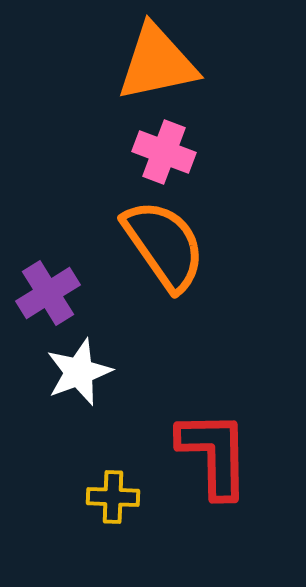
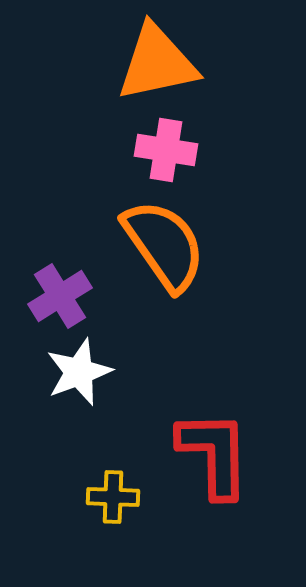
pink cross: moved 2 px right, 2 px up; rotated 12 degrees counterclockwise
purple cross: moved 12 px right, 3 px down
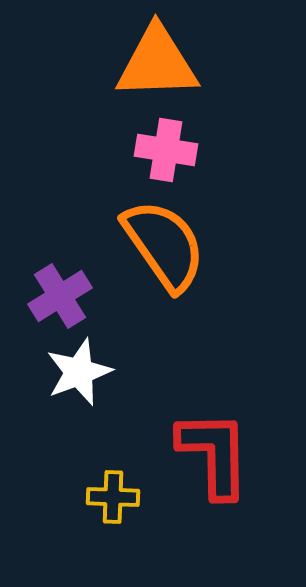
orange triangle: rotated 10 degrees clockwise
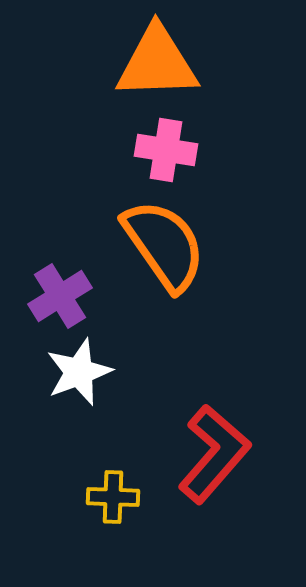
red L-shape: rotated 42 degrees clockwise
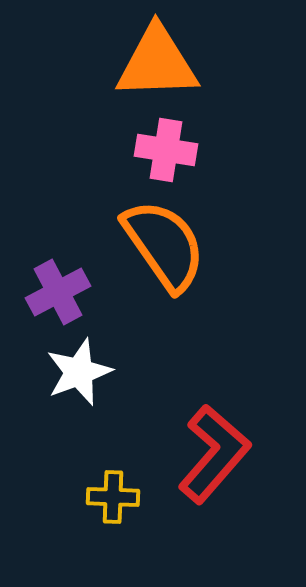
purple cross: moved 2 px left, 4 px up; rotated 4 degrees clockwise
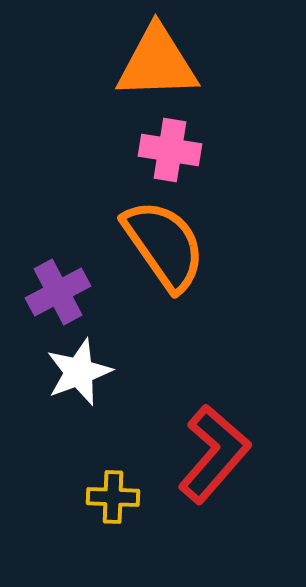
pink cross: moved 4 px right
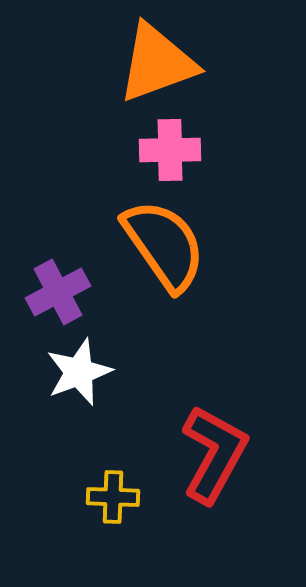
orange triangle: rotated 18 degrees counterclockwise
pink cross: rotated 10 degrees counterclockwise
red L-shape: rotated 12 degrees counterclockwise
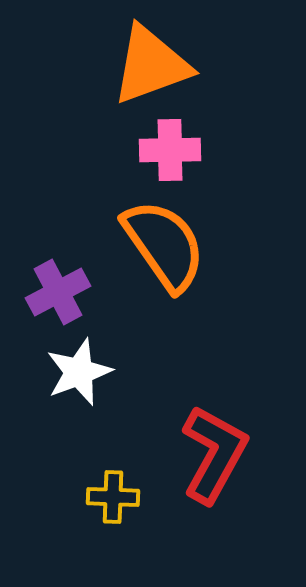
orange triangle: moved 6 px left, 2 px down
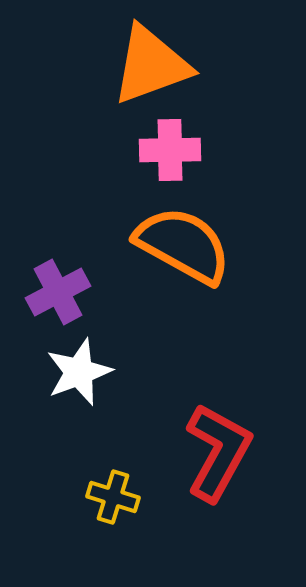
orange semicircle: moved 19 px right; rotated 26 degrees counterclockwise
red L-shape: moved 4 px right, 2 px up
yellow cross: rotated 15 degrees clockwise
